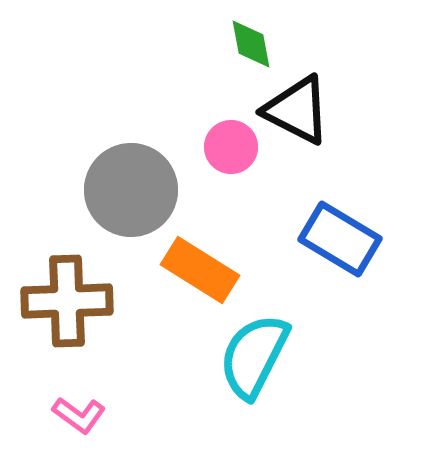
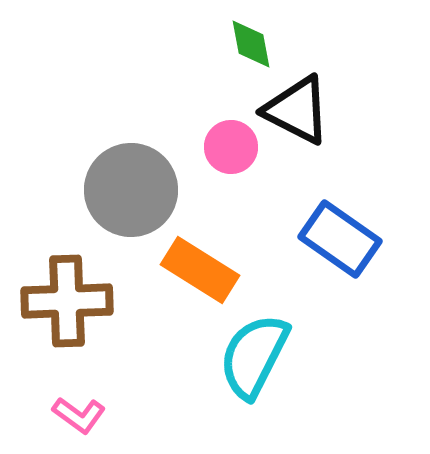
blue rectangle: rotated 4 degrees clockwise
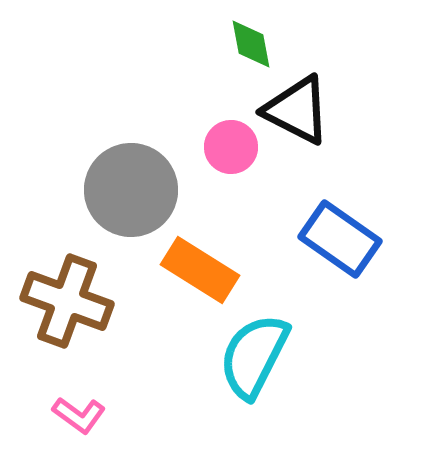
brown cross: rotated 22 degrees clockwise
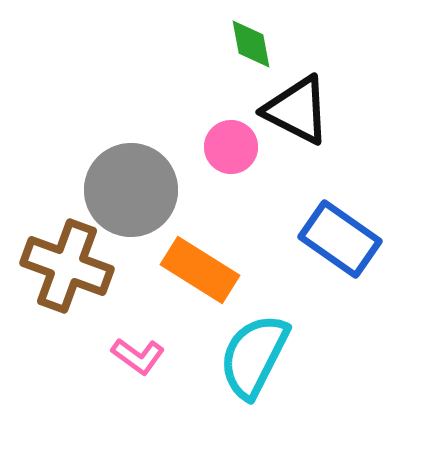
brown cross: moved 35 px up
pink L-shape: moved 59 px right, 59 px up
